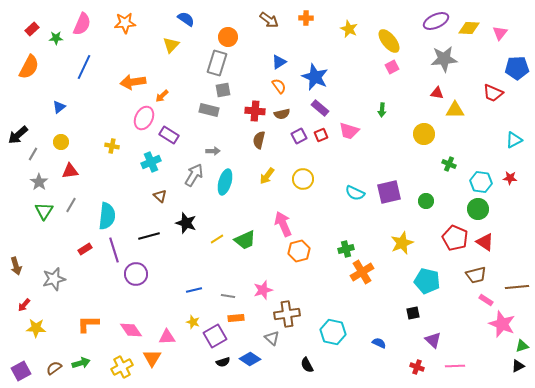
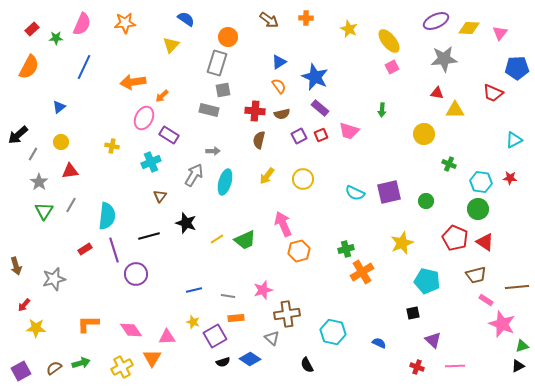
brown triangle at (160, 196): rotated 24 degrees clockwise
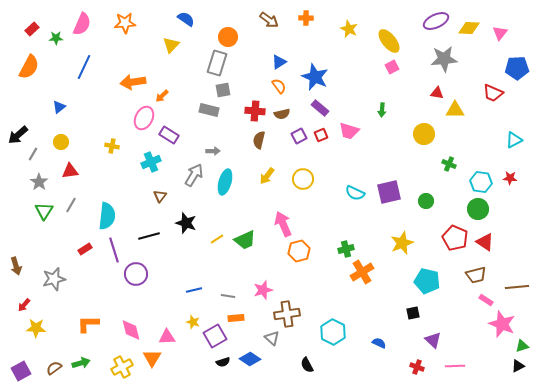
pink diamond at (131, 330): rotated 20 degrees clockwise
cyan hexagon at (333, 332): rotated 15 degrees clockwise
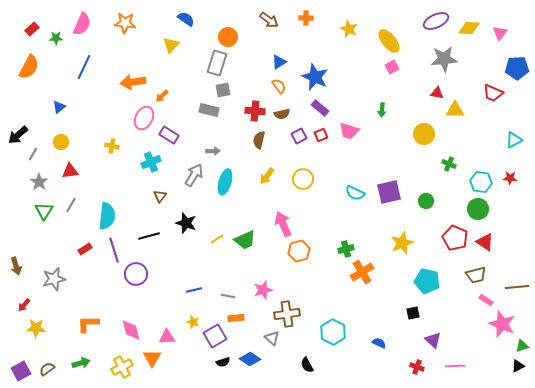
orange star at (125, 23): rotated 10 degrees clockwise
brown semicircle at (54, 368): moved 7 px left, 1 px down
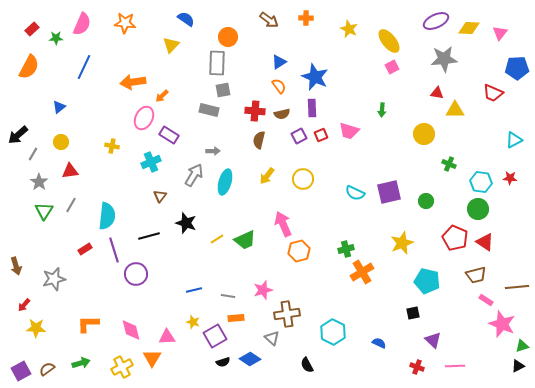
gray rectangle at (217, 63): rotated 15 degrees counterclockwise
purple rectangle at (320, 108): moved 8 px left; rotated 48 degrees clockwise
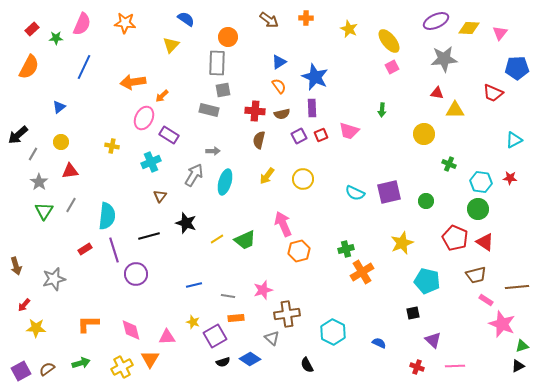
blue line at (194, 290): moved 5 px up
orange triangle at (152, 358): moved 2 px left, 1 px down
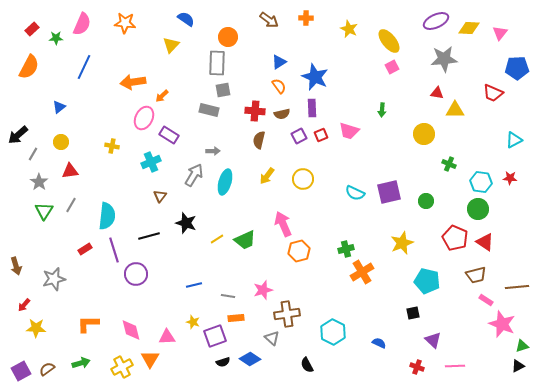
purple square at (215, 336): rotated 10 degrees clockwise
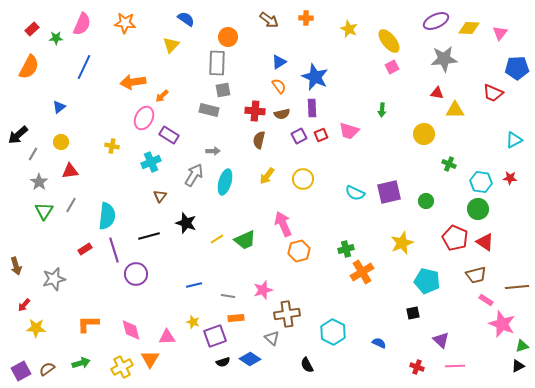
purple triangle at (433, 340): moved 8 px right
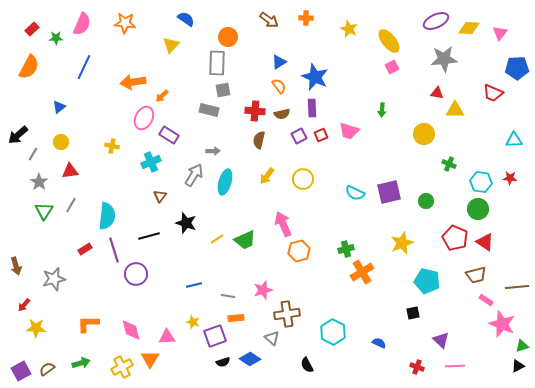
cyan triangle at (514, 140): rotated 24 degrees clockwise
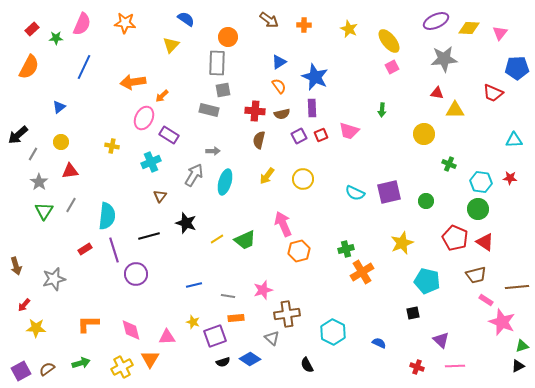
orange cross at (306, 18): moved 2 px left, 7 px down
pink star at (502, 324): moved 2 px up
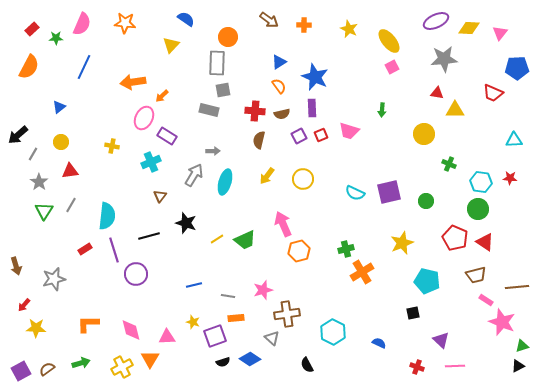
purple rectangle at (169, 135): moved 2 px left, 1 px down
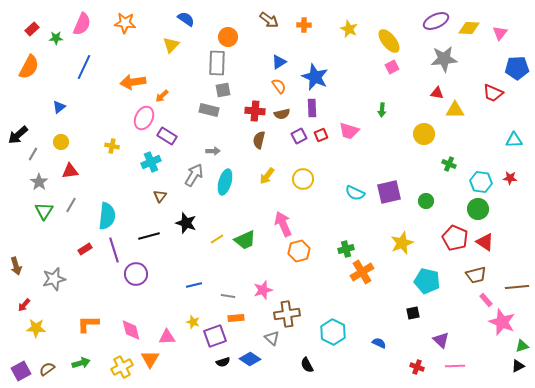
pink rectangle at (486, 300): rotated 16 degrees clockwise
